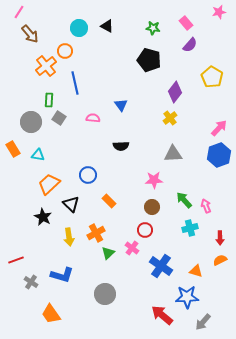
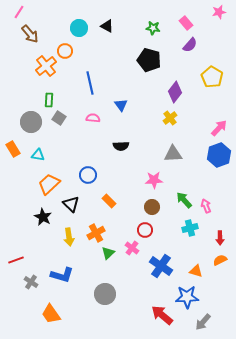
blue line at (75, 83): moved 15 px right
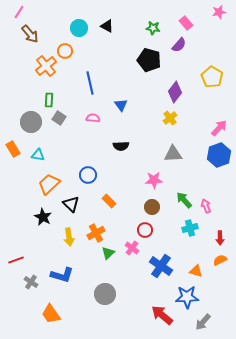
purple semicircle at (190, 45): moved 11 px left
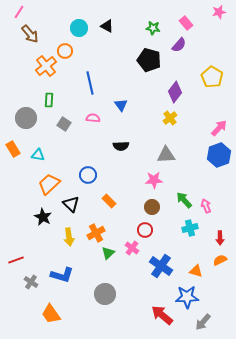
gray square at (59, 118): moved 5 px right, 6 px down
gray circle at (31, 122): moved 5 px left, 4 px up
gray triangle at (173, 154): moved 7 px left, 1 px down
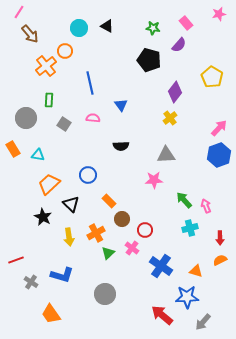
pink star at (219, 12): moved 2 px down
brown circle at (152, 207): moved 30 px left, 12 px down
